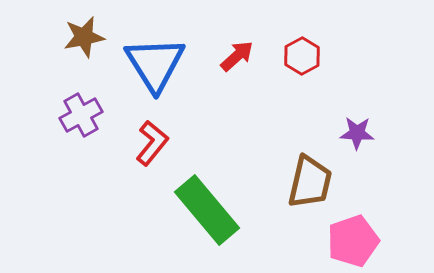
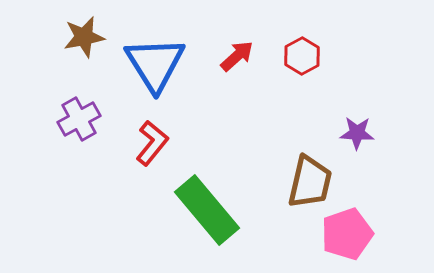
purple cross: moved 2 px left, 4 px down
pink pentagon: moved 6 px left, 7 px up
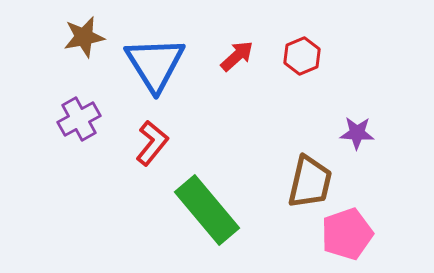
red hexagon: rotated 6 degrees clockwise
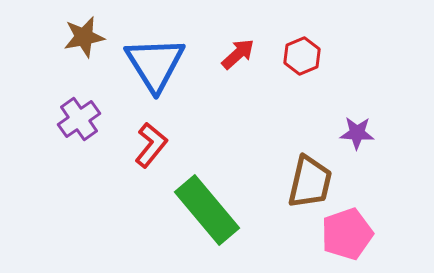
red arrow: moved 1 px right, 2 px up
purple cross: rotated 6 degrees counterclockwise
red L-shape: moved 1 px left, 2 px down
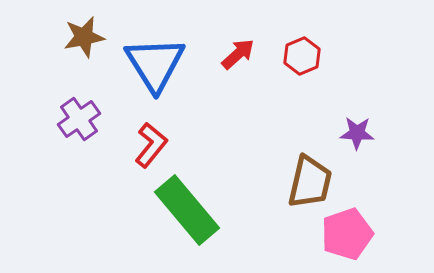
green rectangle: moved 20 px left
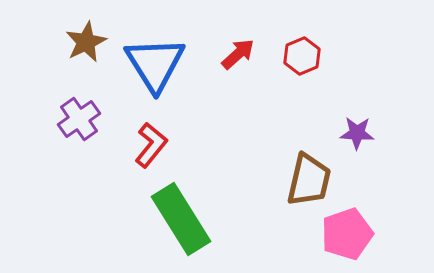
brown star: moved 2 px right, 5 px down; rotated 15 degrees counterclockwise
brown trapezoid: moved 1 px left, 2 px up
green rectangle: moved 6 px left, 9 px down; rotated 8 degrees clockwise
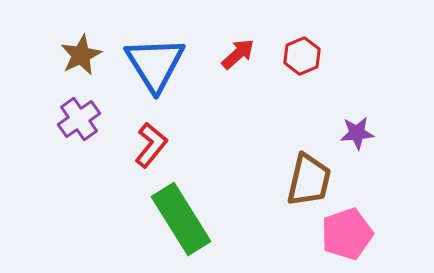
brown star: moved 5 px left, 13 px down
purple star: rotated 8 degrees counterclockwise
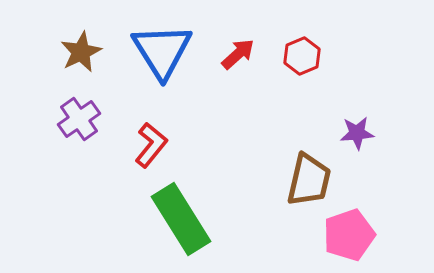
brown star: moved 3 px up
blue triangle: moved 7 px right, 13 px up
pink pentagon: moved 2 px right, 1 px down
